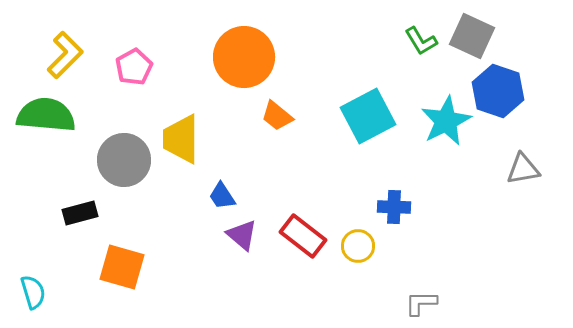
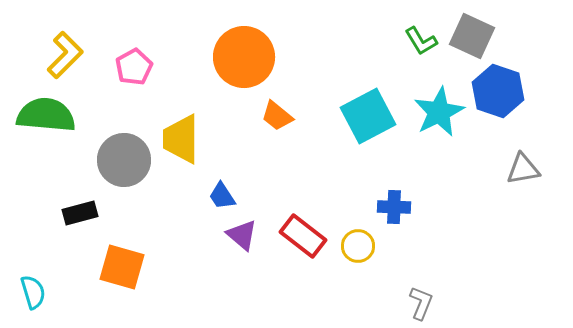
cyan star: moved 7 px left, 9 px up
gray L-shape: rotated 112 degrees clockwise
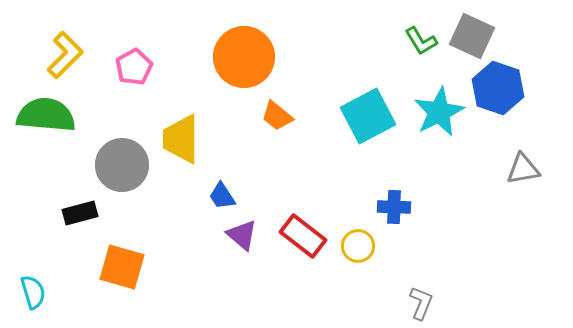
blue hexagon: moved 3 px up
gray circle: moved 2 px left, 5 px down
